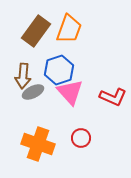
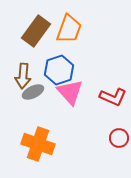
red circle: moved 38 px right
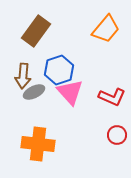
orange trapezoid: moved 37 px right; rotated 20 degrees clockwise
gray ellipse: moved 1 px right
red L-shape: moved 1 px left
red circle: moved 2 px left, 3 px up
orange cross: rotated 12 degrees counterclockwise
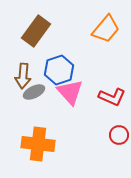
red circle: moved 2 px right
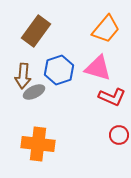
pink triangle: moved 28 px right, 24 px up; rotated 32 degrees counterclockwise
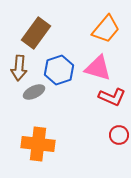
brown rectangle: moved 2 px down
brown arrow: moved 4 px left, 8 px up
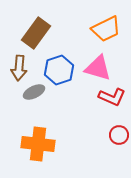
orange trapezoid: rotated 24 degrees clockwise
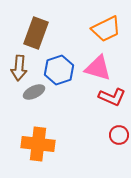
brown rectangle: rotated 16 degrees counterclockwise
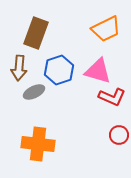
pink triangle: moved 3 px down
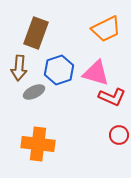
pink triangle: moved 2 px left, 2 px down
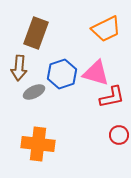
blue hexagon: moved 3 px right, 4 px down
red L-shape: rotated 36 degrees counterclockwise
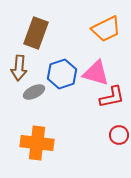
orange cross: moved 1 px left, 1 px up
